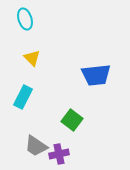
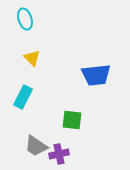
green square: rotated 30 degrees counterclockwise
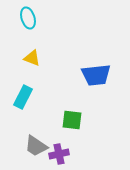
cyan ellipse: moved 3 px right, 1 px up
yellow triangle: rotated 24 degrees counterclockwise
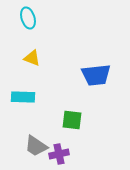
cyan rectangle: rotated 65 degrees clockwise
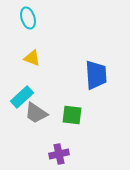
blue trapezoid: rotated 88 degrees counterclockwise
cyan rectangle: moved 1 px left; rotated 45 degrees counterclockwise
green square: moved 5 px up
gray trapezoid: moved 33 px up
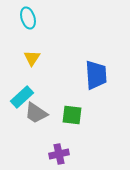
yellow triangle: rotated 42 degrees clockwise
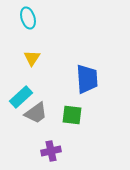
blue trapezoid: moved 9 px left, 4 px down
cyan rectangle: moved 1 px left
gray trapezoid: rotated 70 degrees counterclockwise
purple cross: moved 8 px left, 3 px up
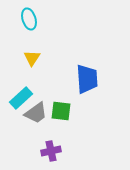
cyan ellipse: moved 1 px right, 1 px down
cyan rectangle: moved 1 px down
green square: moved 11 px left, 4 px up
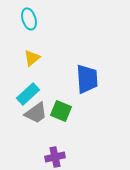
yellow triangle: rotated 18 degrees clockwise
cyan rectangle: moved 7 px right, 4 px up
green square: rotated 15 degrees clockwise
purple cross: moved 4 px right, 6 px down
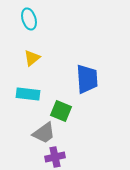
cyan rectangle: rotated 50 degrees clockwise
gray trapezoid: moved 8 px right, 20 px down
